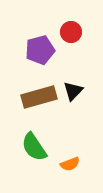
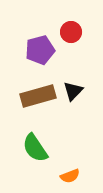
brown rectangle: moved 1 px left, 1 px up
green semicircle: moved 1 px right, 1 px down
orange semicircle: moved 12 px down
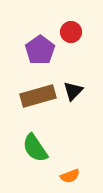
purple pentagon: rotated 20 degrees counterclockwise
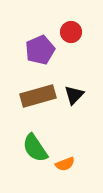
purple pentagon: rotated 12 degrees clockwise
black triangle: moved 1 px right, 4 px down
orange semicircle: moved 5 px left, 12 px up
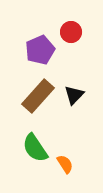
brown rectangle: rotated 32 degrees counterclockwise
orange semicircle: rotated 102 degrees counterclockwise
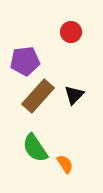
purple pentagon: moved 15 px left, 11 px down; rotated 16 degrees clockwise
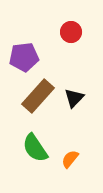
purple pentagon: moved 1 px left, 4 px up
black triangle: moved 3 px down
orange semicircle: moved 5 px right, 5 px up; rotated 108 degrees counterclockwise
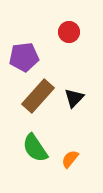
red circle: moved 2 px left
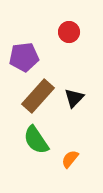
green semicircle: moved 1 px right, 8 px up
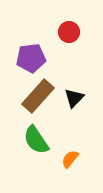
purple pentagon: moved 7 px right, 1 px down
